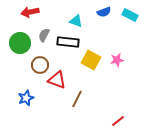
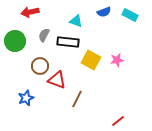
green circle: moved 5 px left, 2 px up
brown circle: moved 1 px down
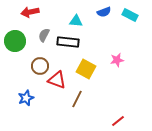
cyan triangle: rotated 16 degrees counterclockwise
yellow square: moved 5 px left, 9 px down
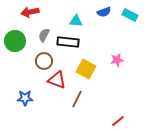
brown circle: moved 4 px right, 5 px up
blue star: moved 1 px left; rotated 21 degrees clockwise
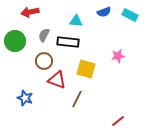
pink star: moved 1 px right, 4 px up
yellow square: rotated 12 degrees counterclockwise
blue star: rotated 21 degrees clockwise
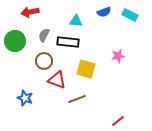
brown line: rotated 42 degrees clockwise
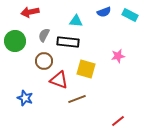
red triangle: moved 2 px right
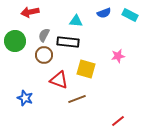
blue semicircle: moved 1 px down
brown circle: moved 6 px up
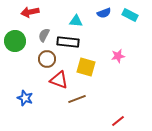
brown circle: moved 3 px right, 4 px down
yellow square: moved 2 px up
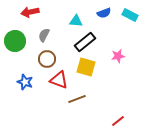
black rectangle: moved 17 px right; rotated 45 degrees counterclockwise
blue star: moved 16 px up
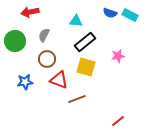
blue semicircle: moved 6 px right; rotated 40 degrees clockwise
blue star: rotated 28 degrees counterclockwise
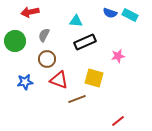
black rectangle: rotated 15 degrees clockwise
yellow square: moved 8 px right, 11 px down
